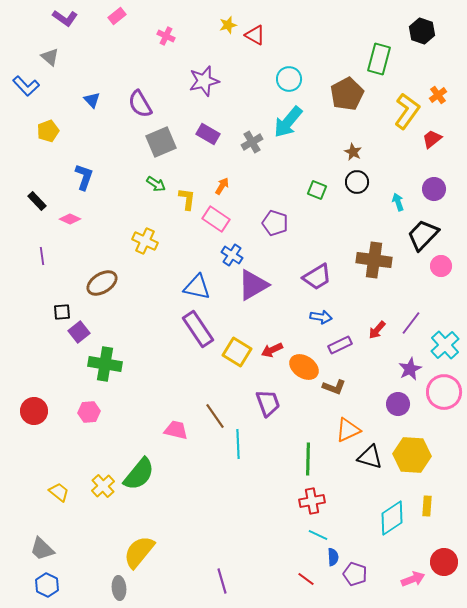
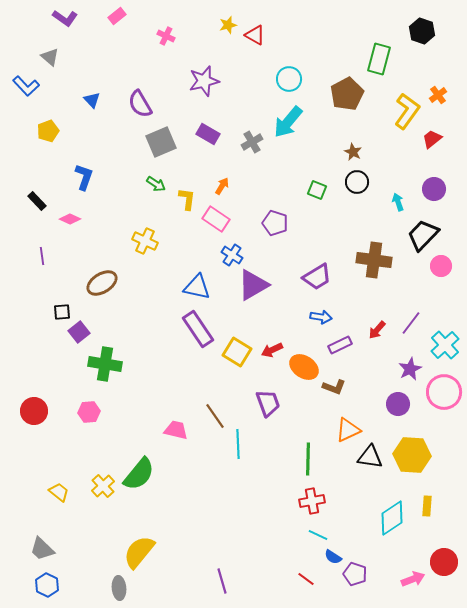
black triangle at (370, 457): rotated 8 degrees counterclockwise
blue semicircle at (333, 557): rotated 126 degrees clockwise
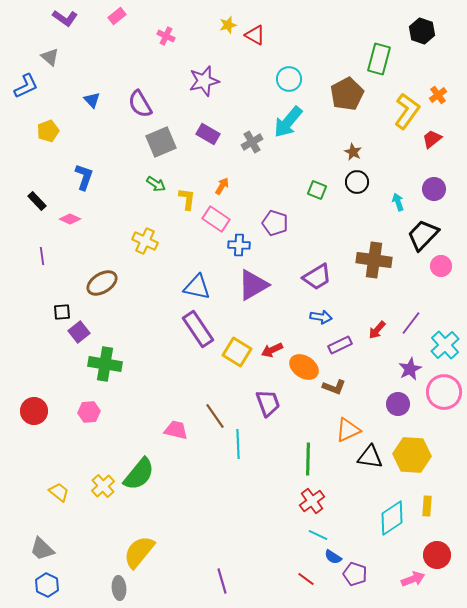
blue L-shape at (26, 86): rotated 72 degrees counterclockwise
blue cross at (232, 255): moved 7 px right, 10 px up; rotated 30 degrees counterclockwise
red cross at (312, 501): rotated 25 degrees counterclockwise
red circle at (444, 562): moved 7 px left, 7 px up
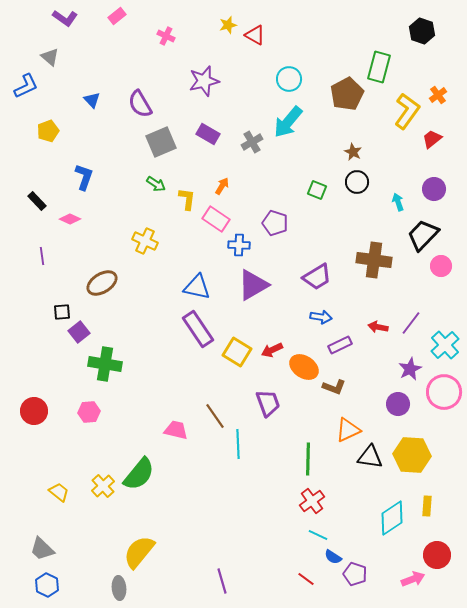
green rectangle at (379, 59): moved 8 px down
red arrow at (377, 330): moved 1 px right, 3 px up; rotated 60 degrees clockwise
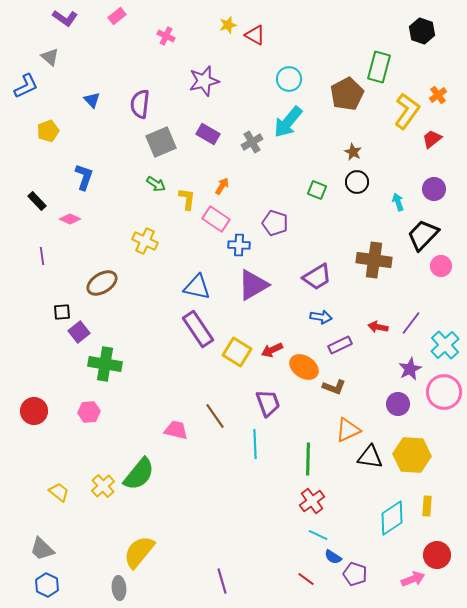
purple semicircle at (140, 104): rotated 36 degrees clockwise
cyan line at (238, 444): moved 17 px right
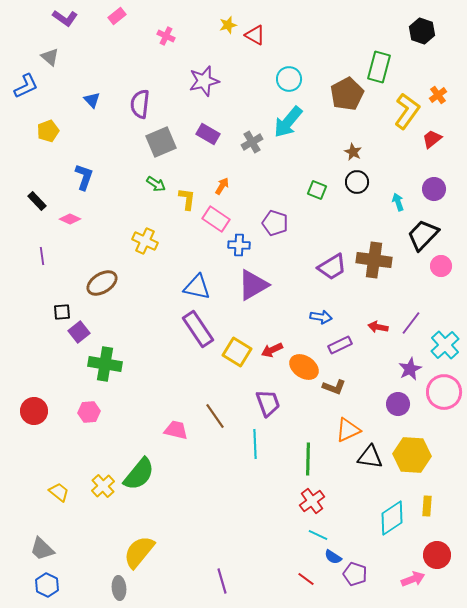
purple trapezoid at (317, 277): moved 15 px right, 10 px up
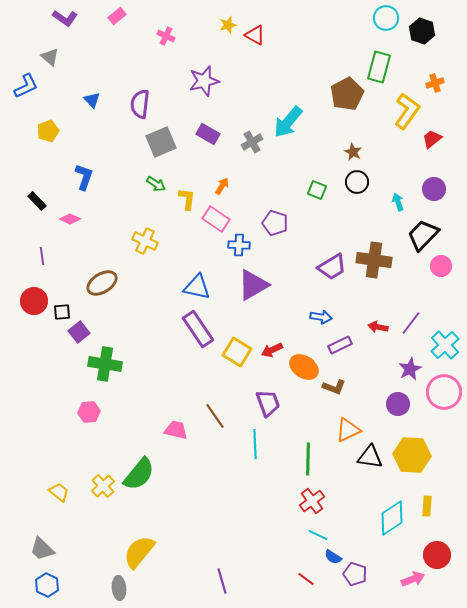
cyan circle at (289, 79): moved 97 px right, 61 px up
orange cross at (438, 95): moved 3 px left, 12 px up; rotated 18 degrees clockwise
red circle at (34, 411): moved 110 px up
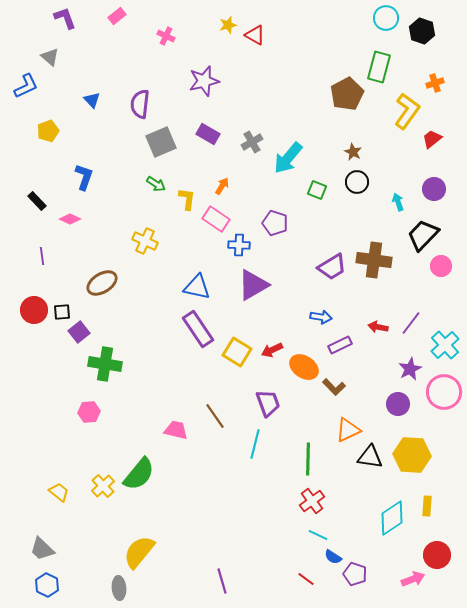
purple L-shape at (65, 18): rotated 145 degrees counterclockwise
cyan arrow at (288, 122): moved 36 px down
red circle at (34, 301): moved 9 px down
brown L-shape at (334, 387): rotated 25 degrees clockwise
cyan line at (255, 444): rotated 16 degrees clockwise
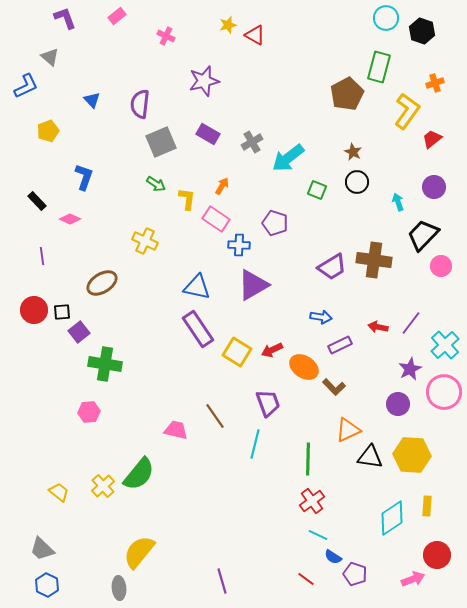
cyan arrow at (288, 158): rotated 12 degrees clockwise
purple circle at (434, 189): moved 2 px up
